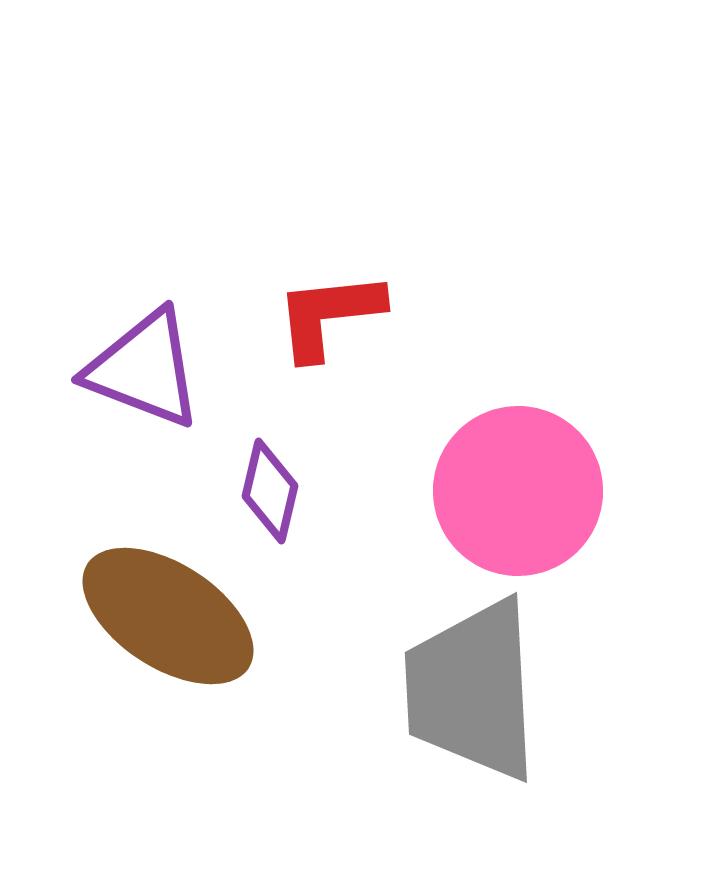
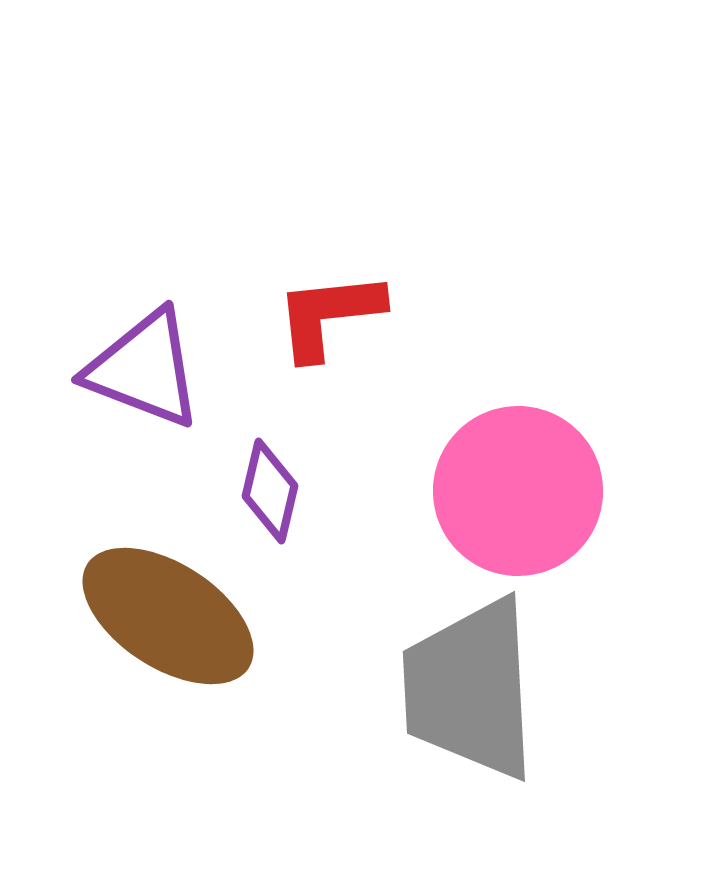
gray trapezoid: moved 2 px left, 1 px up
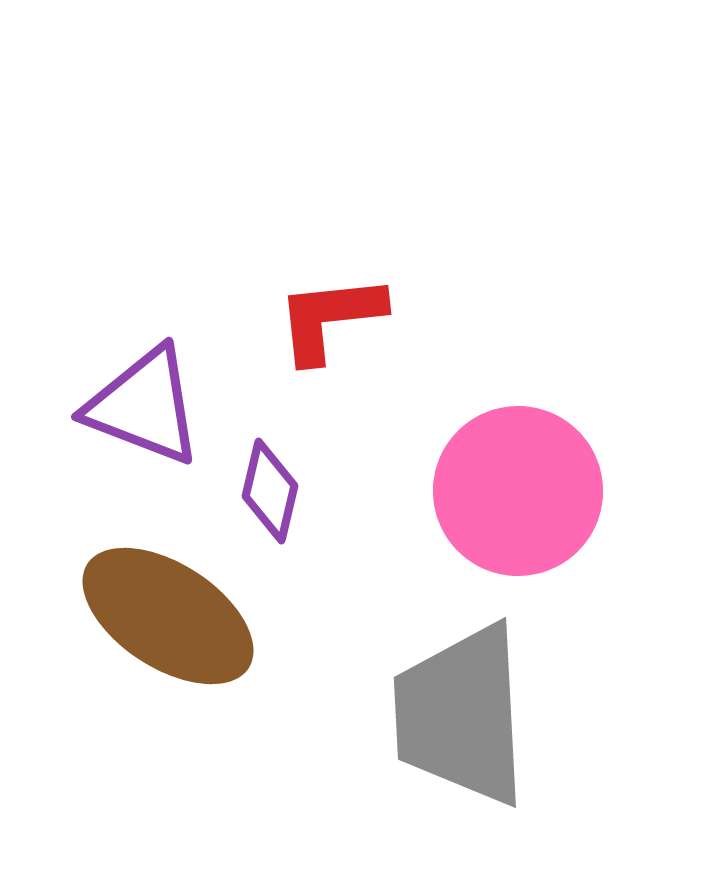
red L-shape: moved 1 px right, 3 px down
purple triangle: moved 37 px down
gray trapezoid: moved 9 px left, 26 px down
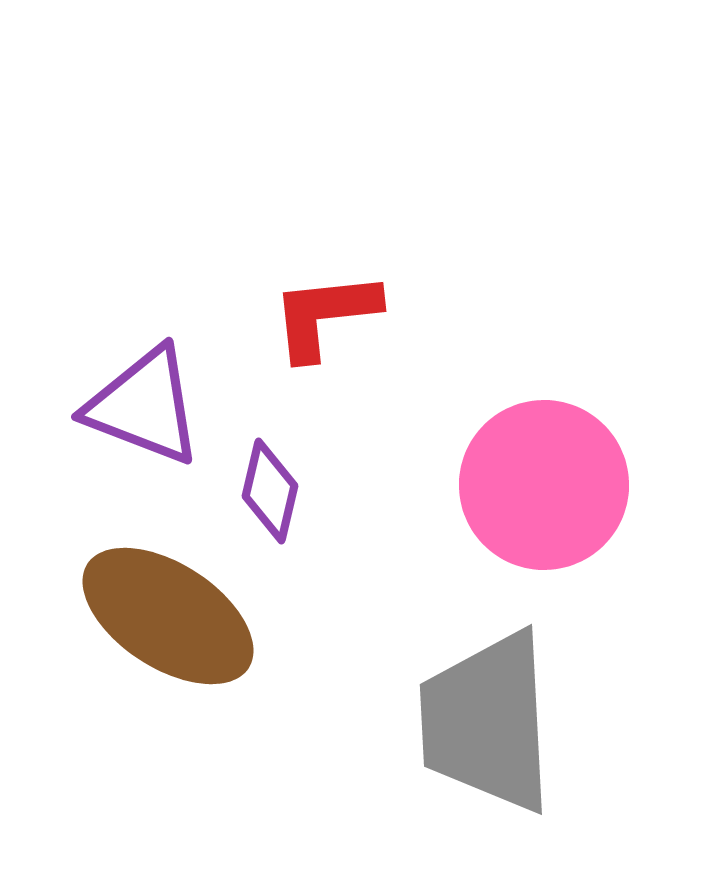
red L-shape: moved 5 px left, 3 px up
pink circle: moved 26 px right, 6 px up
gray trapezoid: moved 26 px right, 7 px down
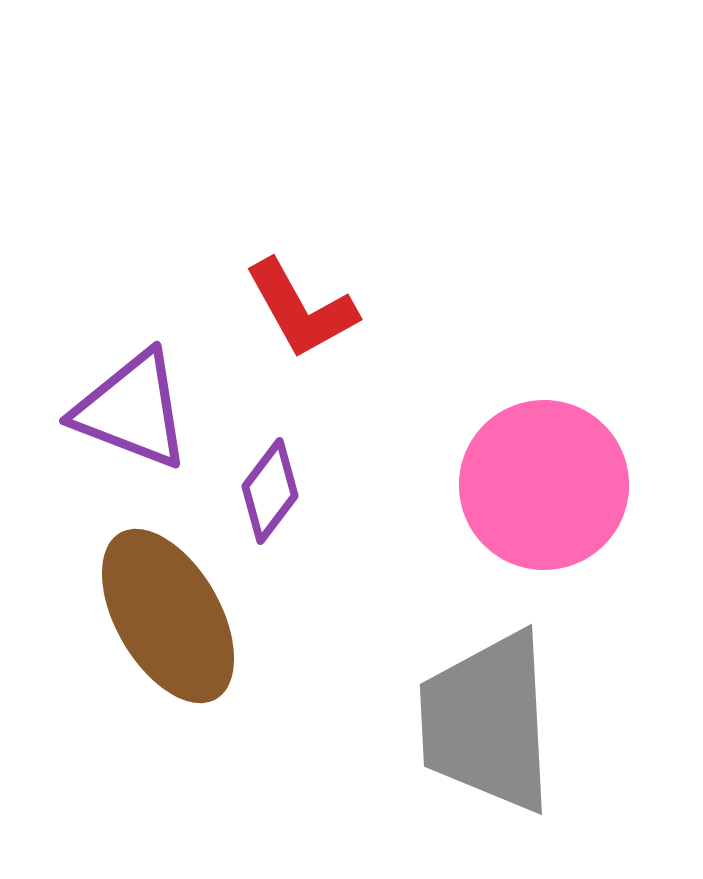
red L-shape: moved 24 px left, 6 px up; rotated 113 degrees counterclockwise
purple triangle: moved 12 px left, 4 px down
purple diamond: rotated 24 degrees clockwise
brown ellipse: rotated 27 degrees clockwise
